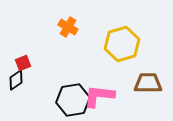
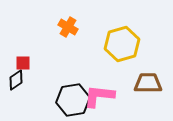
red square: rotated 21 degrees clockwise
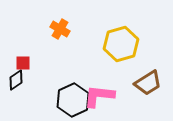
orange cross: moved 8 px left, 2 px down
yellow hexagon: moved 1 px left
brown trapezoid: rotated 148 degrees clockwise
black hexagon: rotated 16 degrees counterclockwise
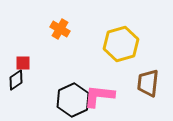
brown trapezoid: rotated 128 degrees clockwise
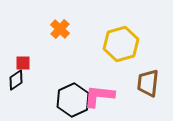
orange cross: rotated 12 degrees clockwise
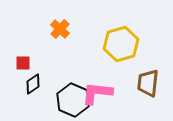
black diamond: moved 17 px right, 4 px down
pink L-shape: moved 2 px left, 3 px up
black hexagon: rotated 12 degrees counterclockwise
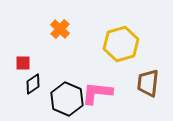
black hexagon: moved 6 px left, 1 px up
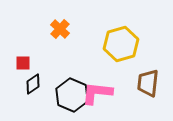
black hexagon: moved 5 px right, 4 px up
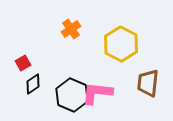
orange cross: moved 11 px right; rotated 12 degrees clockwise
yellow hexagon: rotated 16 degrees counterclockwise
red square: rotated 28 degrees counterclockwise
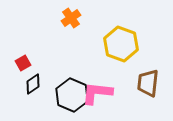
orange cross: moved 11 px up
yellow hexagon: rotated 8 degrees counterclockwise
